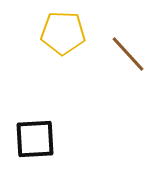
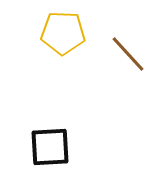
black square: moved 15 px right, 8 px down
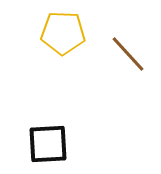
black square: moved 2 px left, 3 px up
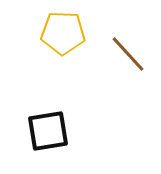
black square: moved 13 px up; rotated 6 degrees counterclockwise
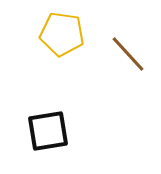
yellow pentagon: moved 1 px left, 1 px down; rotated 6 degrees clockwise
